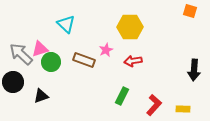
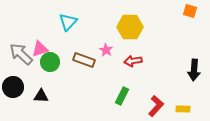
cyan triangle: moved 2 px right, 2 px up; rotated 30 degrees clockwise
pink star: rotated 16 degrees counterclockwise
green circle: moved 1 px left
black circle: moved 5 px down
black triangle: rotated 21 degrees clockwise
red L-shape: moved 2 px right, 1 px down
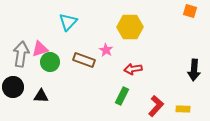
gray arrow: rotated 55 degrees clockwise
red arrow: moved 8 px down
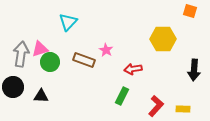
yellow hexagon: moved 33 px right, 12 px down
